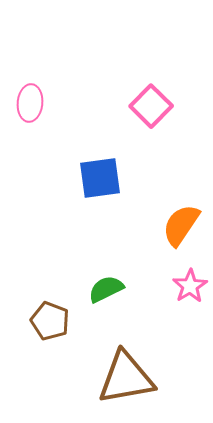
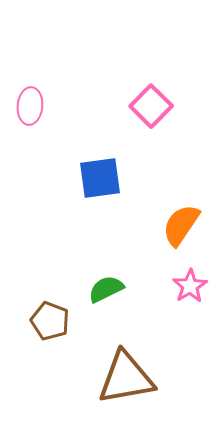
pink ellipse: moved 3 px down
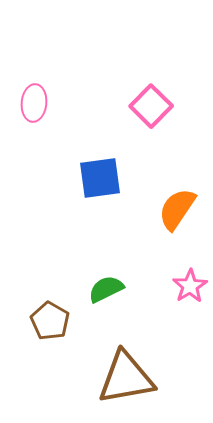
pink ellipse: moved 4 px right, 3 px up
orange semicircle: moved 4 px left, 16 px up
brown pentagon: rotated 9 degrees clockwise
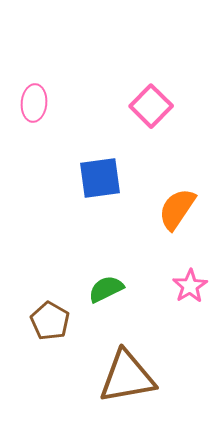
brown triangle: moved 1 px right, 1 px up
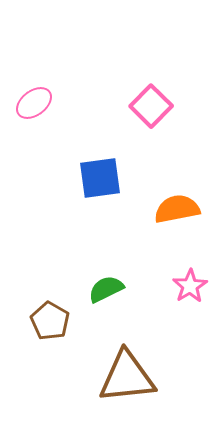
pink ellipse: rotated 48 degrees clockwise
orange semicircle: rotated 45 degrees clockwise
brown triangle: rotated 4 degrees clockwise
